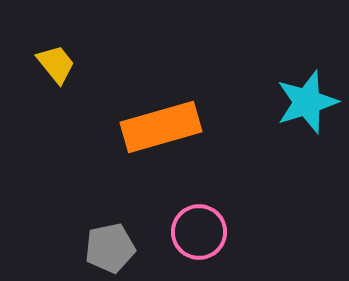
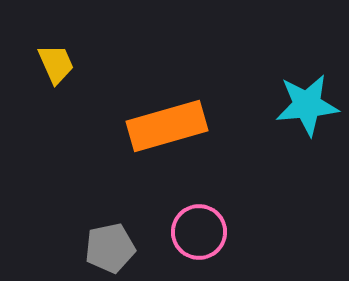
yellow trapezoid: rotated 15 degrees clockwise
cyan star: moved 3 px down; rotated 12 degrees clockwise
orange rectangle: moved 6 px right, 1 px up
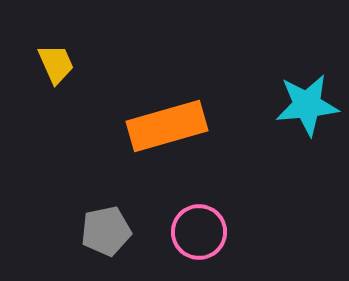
gray pentagon: moved 4 px left, 17 px up
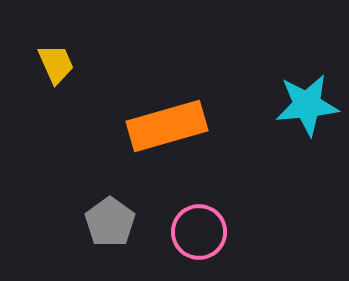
gray pentagon: moved 4 px right, 9 px up; rotated 24 degrees counterclockwise
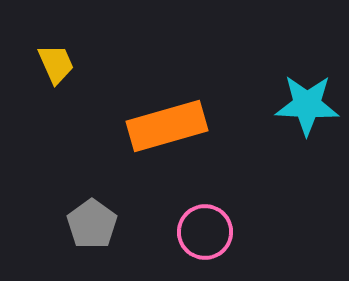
cyan star: rotated 8 degrees clockwise
gray pentagon: moved 18 px left, 2 px down
pink circle: moved 6 px right
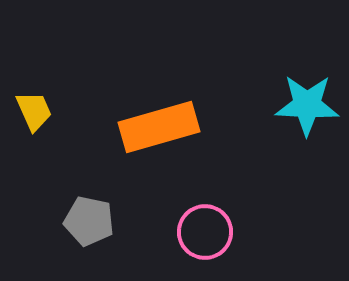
yellow trapezoid: moved 22 px left, 47 px down
orange rectangle: moved 8 px left, 1 px down
gray pentagon: moved 3 px left, 3 px up; rotated 24 degrees counterclockwise
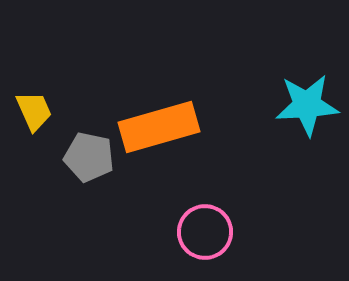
cyan star: rotated 6 degrees counterclockwise
gray pentagon: moved 64 px up
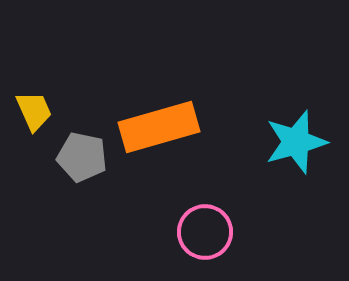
cyan star: moved 11 px left, 37 px down; rotated 12 degrees counterclockwise
gray pentagon: moved 7 px left
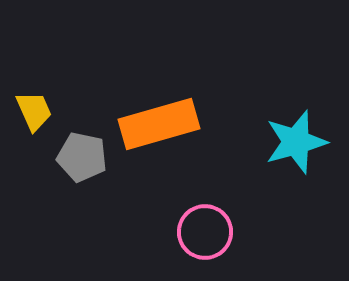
orange rectangle: moved 3 px up
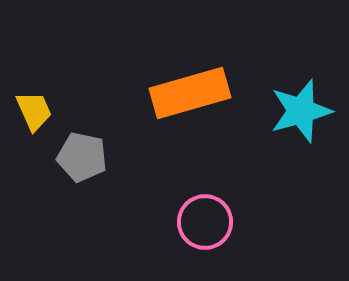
orange rectangle: moved 31 px right, 31 px up
cyan star: moved 5 px right, 31 px up
pink circle: moved 10 px up
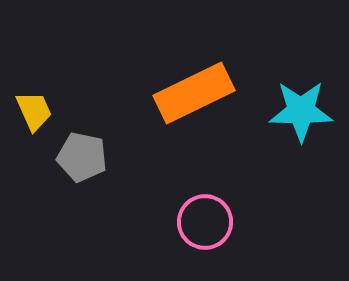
orange rectangle: moved 4 px right; rotated 10 degrees counterclockwise
cyan star: rotated 16 degrees clockwise
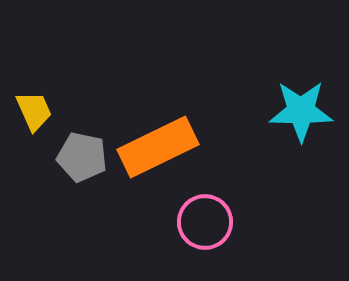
orange rectangle: moved 36 px left, 54 px down
